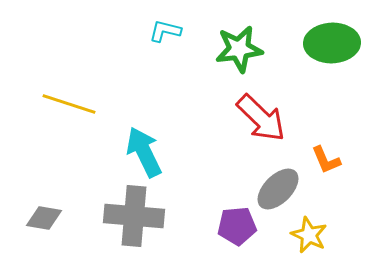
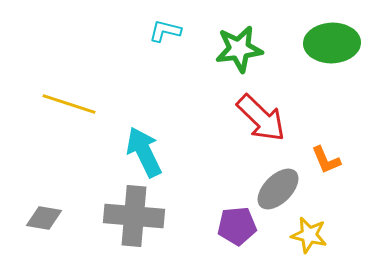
yellow star: rotated 12 degrees counterclockwise
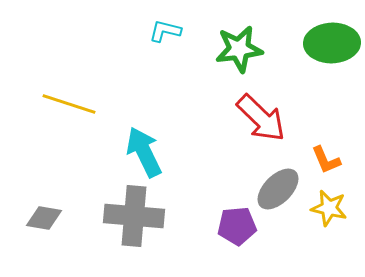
yellow star: moved 20 px right, 27 px up
